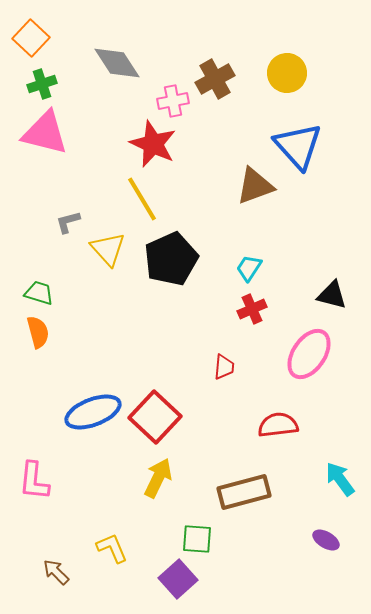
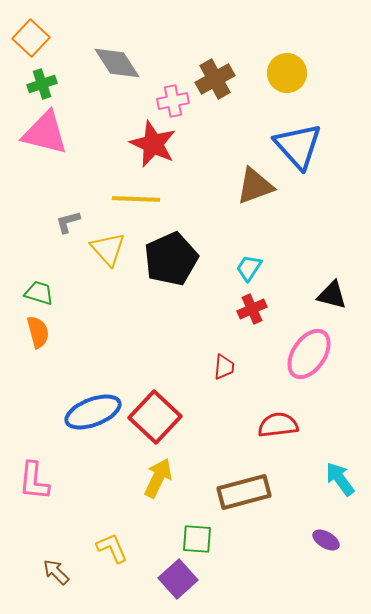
yellow line: moved 6 px left; rotated 57 degrees counterclockwise
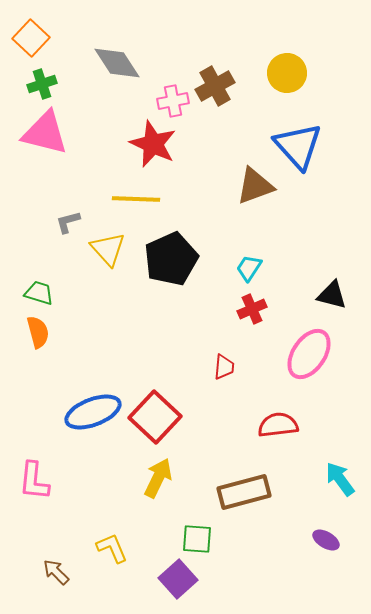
brown cross: moved 7 px down
